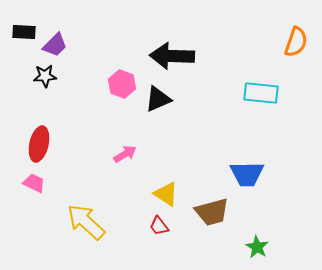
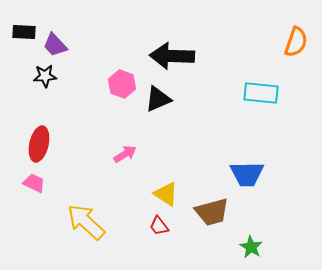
purple trapezoid: rotated 92 degrees clockwise
green star: moved 6 px left
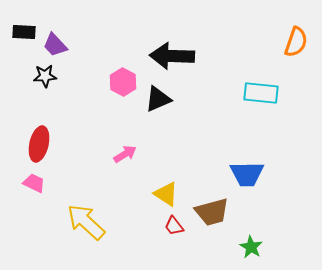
pink hexagon: moved 1 px right, 2 px up; rotated 8 degrees clockwise
red trapezoid: moved 15 px right
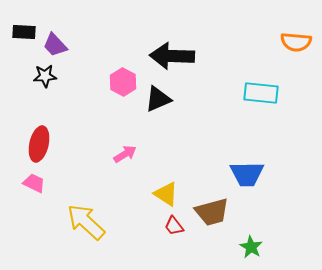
orange semicircle: rotated 76 degrees clockwise
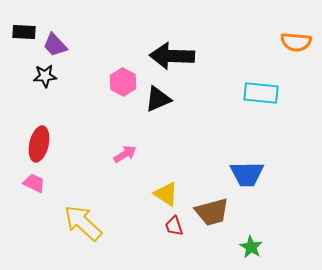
yellow arrow: moved 3 px left, 1 px down
red trapezoid: rotated 20 degrees clockwise
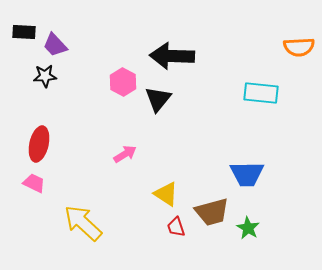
orange semicircle: moved 3 px right, 5 px down; rotated 8 degrees counterclockwise
black triangle: rotated 28 degrees counterclockwise
red trapezoid: moved 2 px right, 1 px down
green star: moved 3 px left, 19 px up
